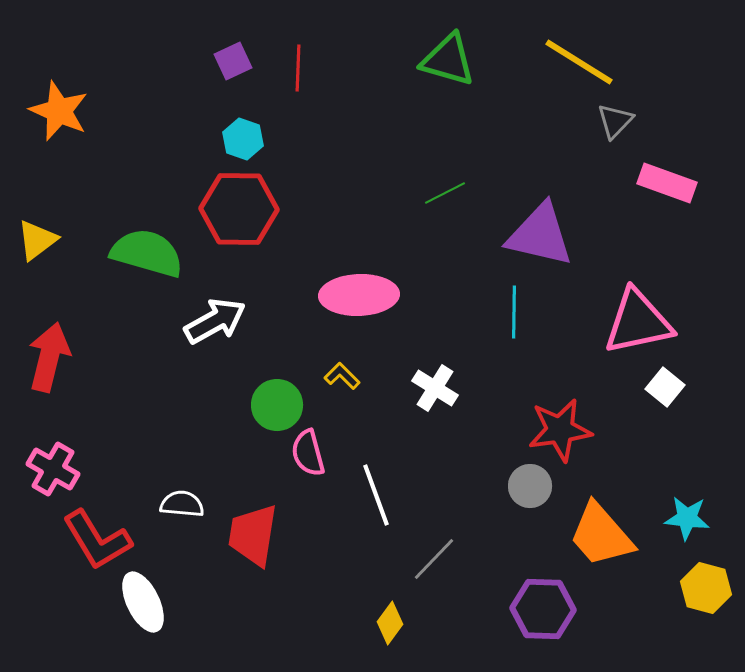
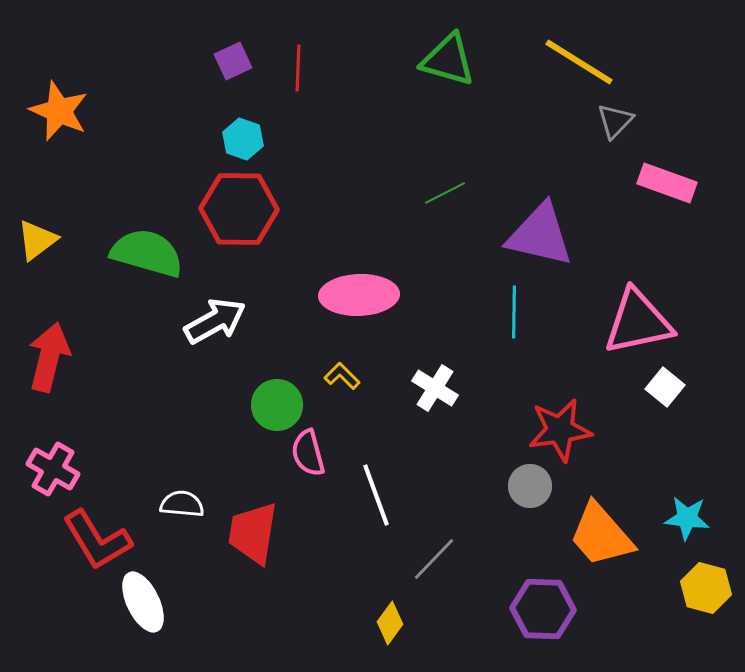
red trapezoid: moved 2 px up
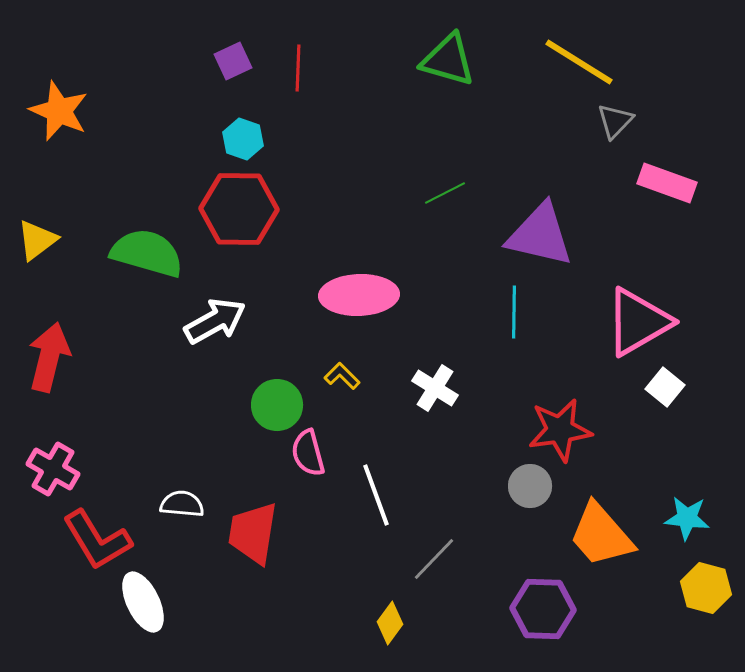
pink triangle: rotated 18 degrees counterclockwise
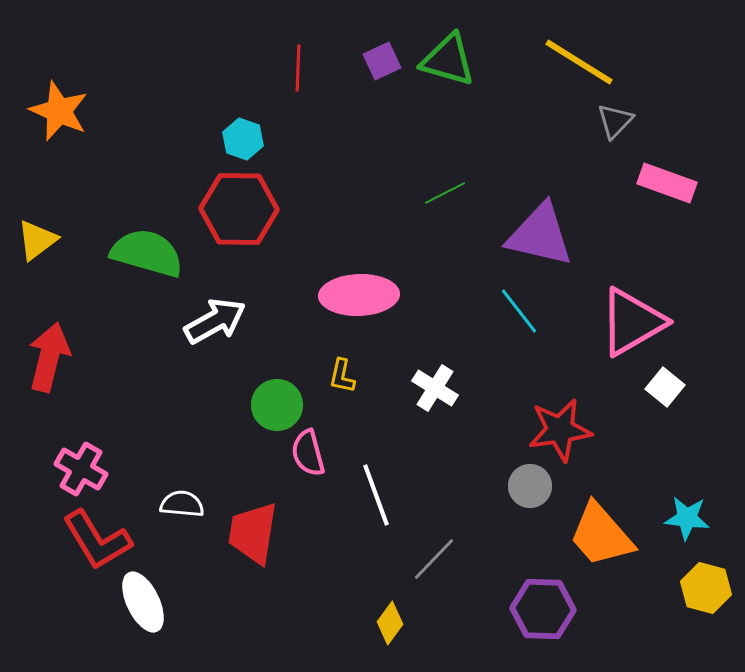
purple square: moved 149 px right
cyan line: moved 5 px right, 1 px up; rotated 39 degrees counterclockwise
pink triangle: moved 6 px left
yellow L-shape: rotated 123 degrees counterclockwise
pink cross: moved 28 px right
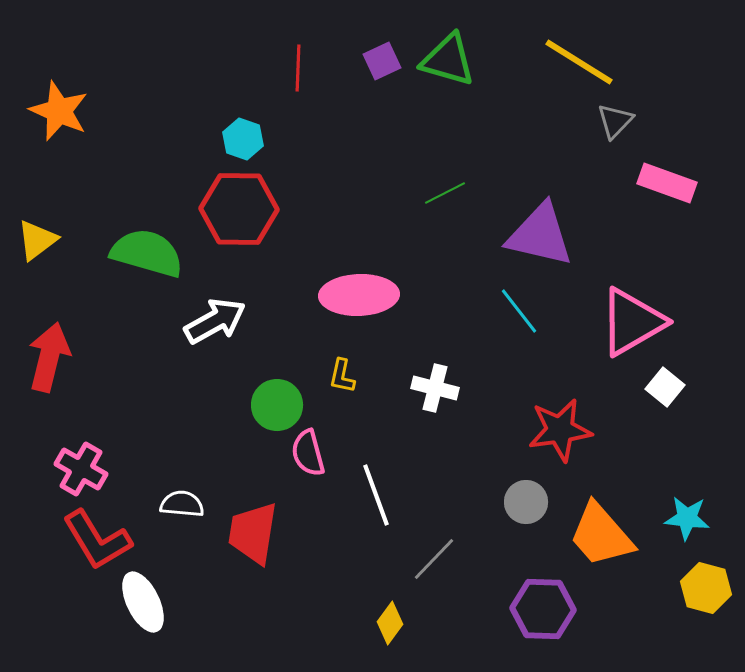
white cross: rotated 18 degrees counterclockwise
gray circle: moved 4 px left, 16 px down
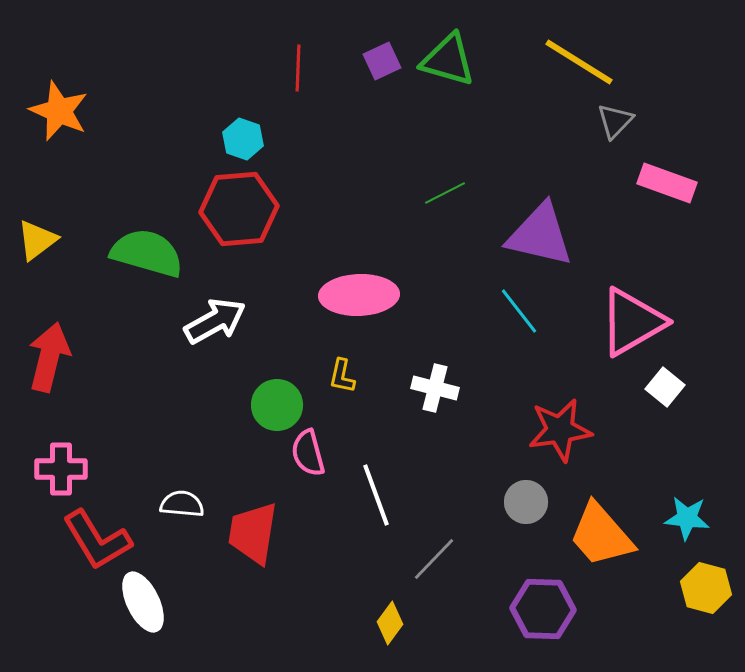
red hexagon: rotated 6 degrees counterclockwise
pink cross: moved 20 px left; rotated 30 degrees counterclockwise
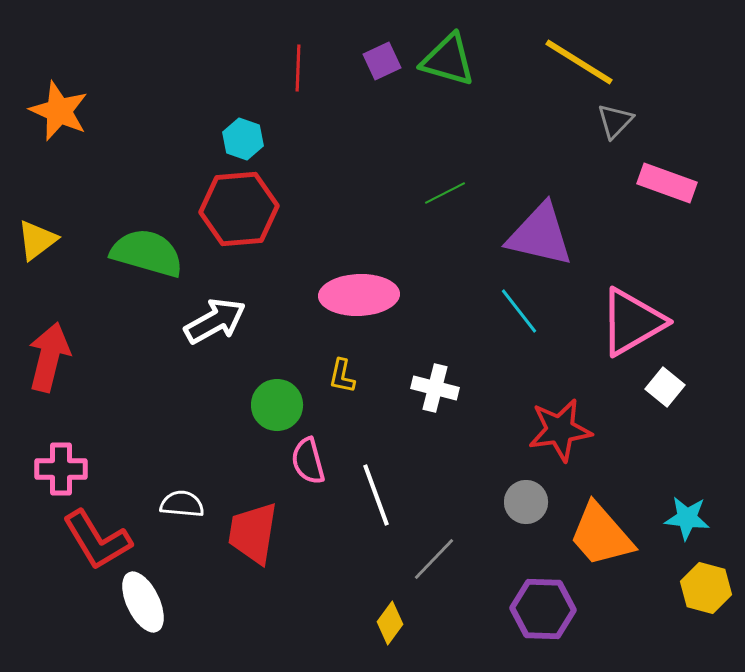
pink semicircle: moved 8 px down
